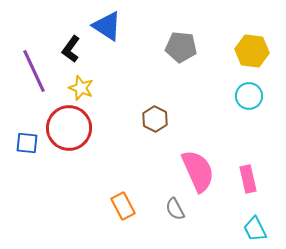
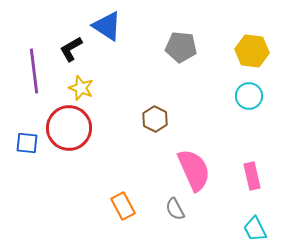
black L-shape: rotated 24 degrees clockwise
purple line: rotated 18 degrees clockwise
pink semicircle: moved 4 px left, 1 px up
pink rectangle: moved 4 px right, 3 px up
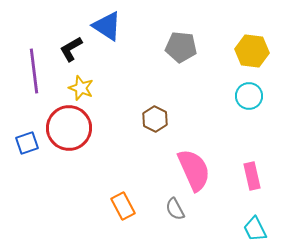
blue square: rotated 25 degrees counterclockwise
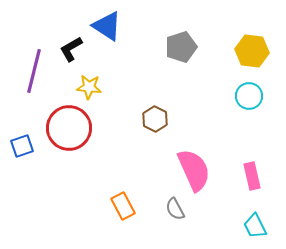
gray pentagon: rotated 24 degrees counterclockwise
purple line: rotated 21 degrees clockwise
yellow star: moved 8 px right, 1 px up; rotated 15 degrees counterclockwise
blue square: moved 5 px left, 3 px down
cyan trapezoid: moved 3 px up
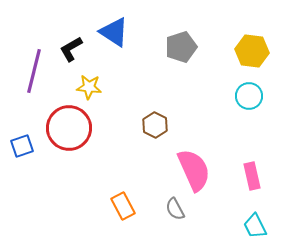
blue triangle: moved 7 px right, 6 px down
brown hexagon: moved 6 px down
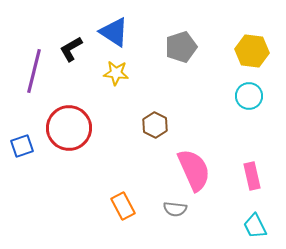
yellow star: moved 27 px right, 14 px up
gray semicircle: rotated 55 degrees counterclockwise
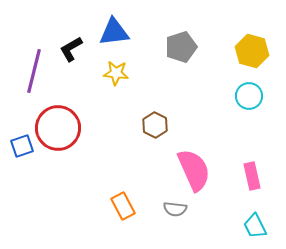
blue triangle: rotated 40 degrees counterclockwise
yellow hexagon: rotated 8 degrees clockwise
red circle: moved 11 px left
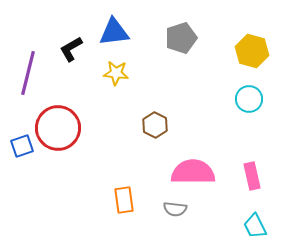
gray pentagon: moved 9 px up
purple line: moved 6 px left, 2 px down
cyan circle: moved 3 px down
pink semicircle: moved 1 px left, 2 px down; rotated 66 degrees counterclockwise
orange rectangle: moved 1 px right, 6 px up; rotated 20 degrees clockwise
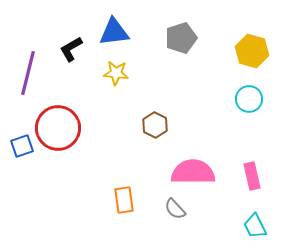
gray semicircle: rotated 40 degrees clockwise
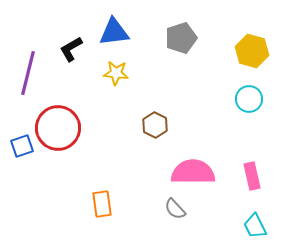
orange rectangle: moved 22 px left, 4 px down
